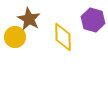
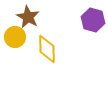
brown star: moved 1 px left, 2 px up
yellow diamond: moved 16 px left, 12 px down
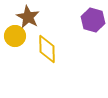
yellow circle: moved 1 px up
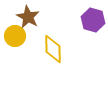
yellow diamond: moved 6 px right
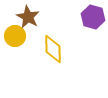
purple hexagon: moved 3 px up
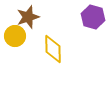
brown star: rotated 25 degrees clockwise
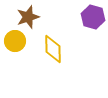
yellow circle: moved 5 px down
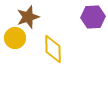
purple hexagon: rotated 20 degrees counterclockwise
yellow circle: moved 3 px up
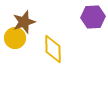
brown star: moved 4 px left, 5 px down
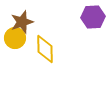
brown star: moved 2 px left
yellow diamond: moved 8 px left
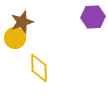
yellow diamond: moved 6 px left, 19 px down
